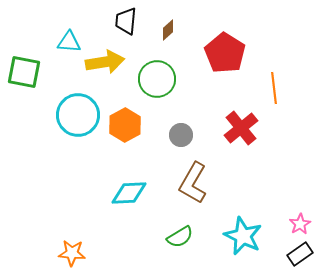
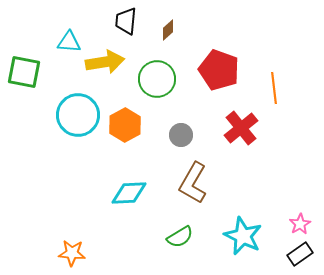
red pentagon: moved 6 px left, 17 px down; rotated 12 degrees counterclockwise
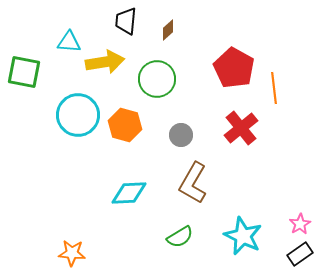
red pentagon: moved 15 px right, 2 px up; rotated 9 degrees clockwise
orange hexagon: rotated 16 degrees counterclockwise
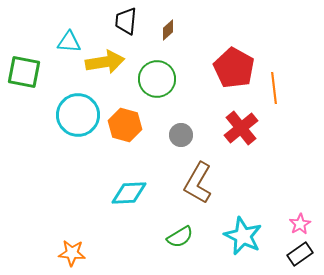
brown L-shape: moved 5 px right
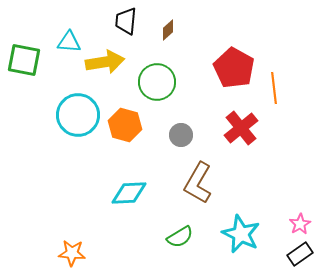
green square: moved 12 px up
green circle: moved 3 px down
cyan star: moved 2 px left, 2 px up
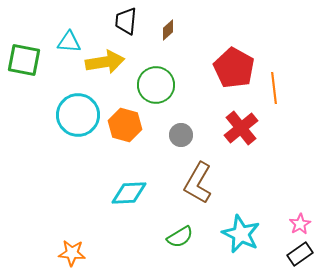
green circle: moved 1 px left, 3 px down
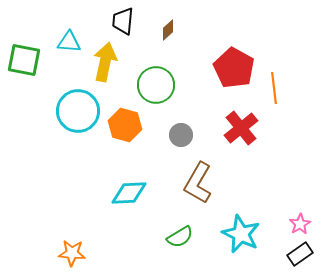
black trapezoid: moved 3 px left
yellow arrow: rotated 69 degrees counterclockwise
cyan circle: moved 4 px up
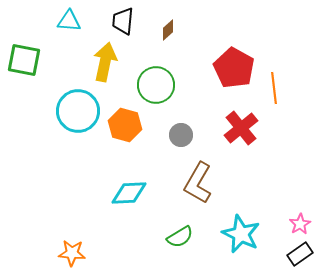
cyan triangle: moved 21 px up
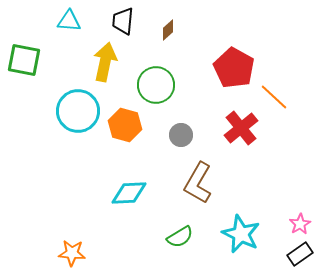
orange line: moved 9 px down; rotated 40 degrees counterclockwise
